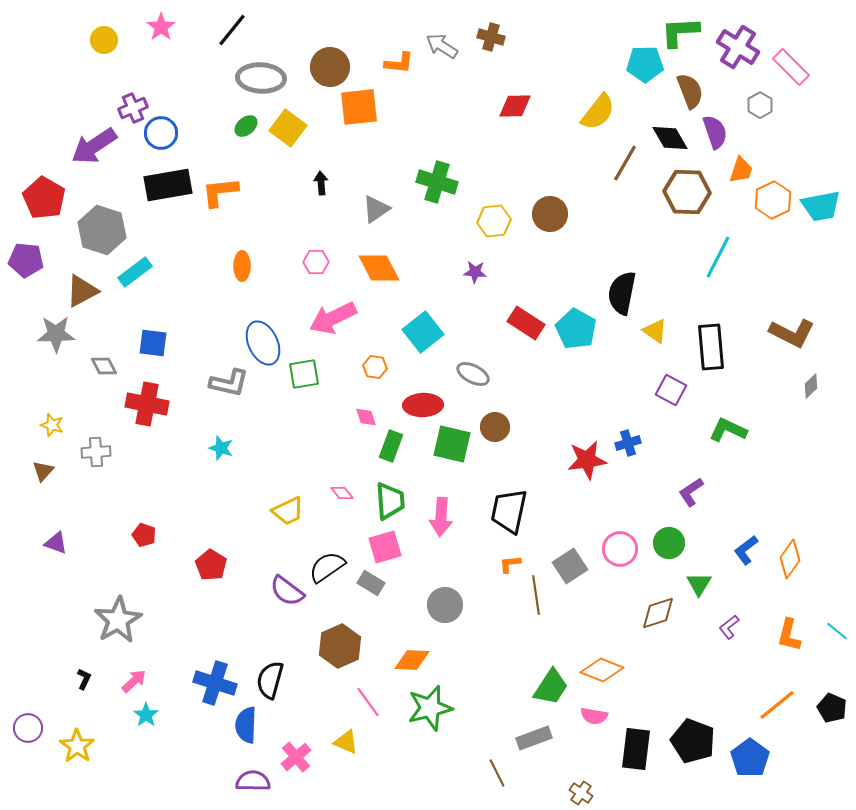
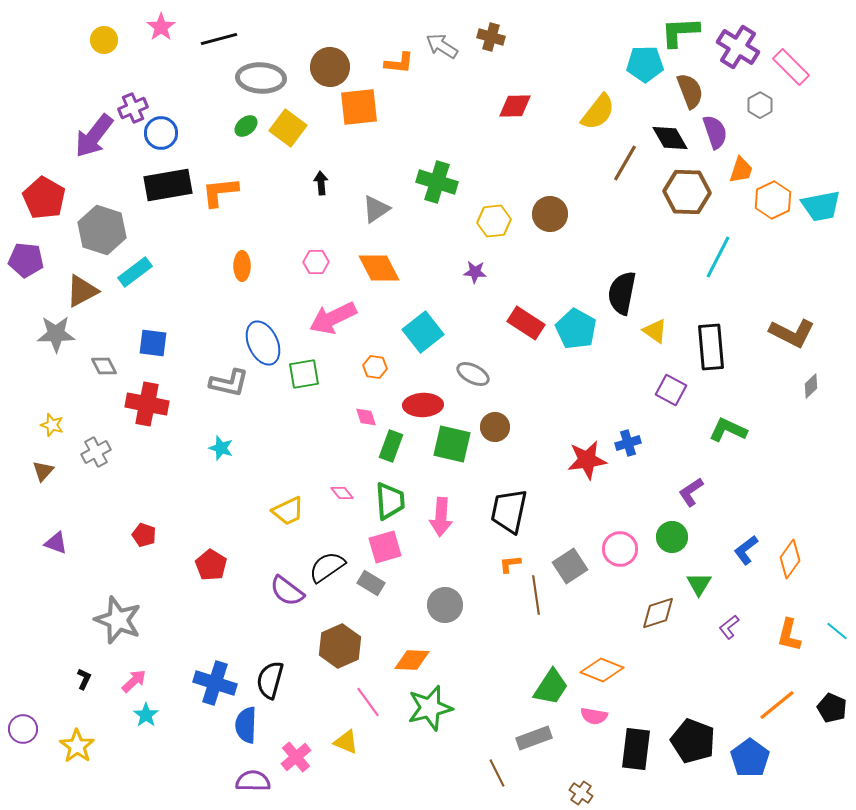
black line at (232, 30): moved 13 px left, 9 px down; rotated 36 degrees clockwise
purple arrow at (94, 146): moved 10 px up; rotated 18 degrees counterclockwise
gray cross at (96, 452): rotated 24 degrees counterclockwise
green circle at (669, 543): moved 3 px right, 6 px up
gray star at (118, 620): rotated 21 degrees counterclockwise
purple circle at (28, 728): moved 5 px left, 1 px down
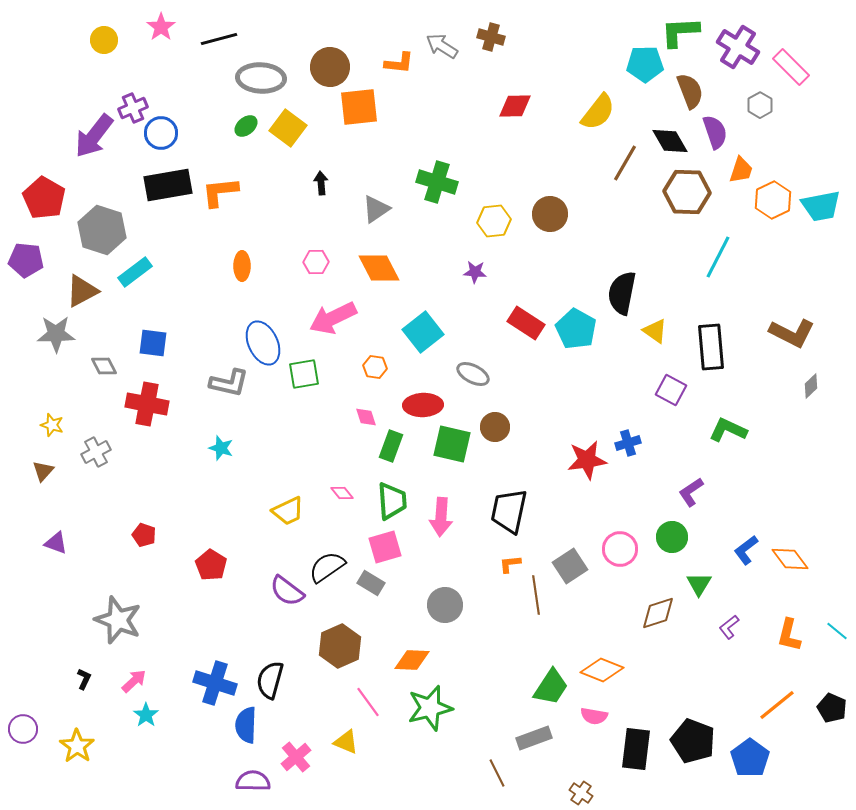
black diamond at (670, 138): moved 3 px down
green trapezoid at (390, 501): moved 2 px right
orange diamond at (790, 559): rotated 72 degrees counterclockwise
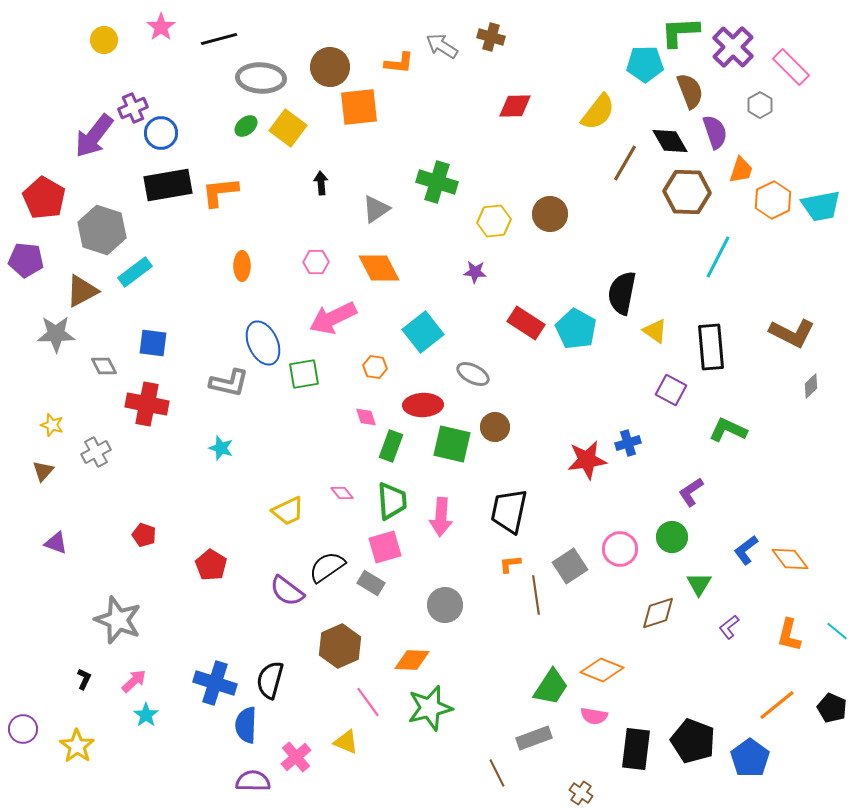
purple cross at (738, 47): moved 5 px left; rotated 12 degrees clockwise
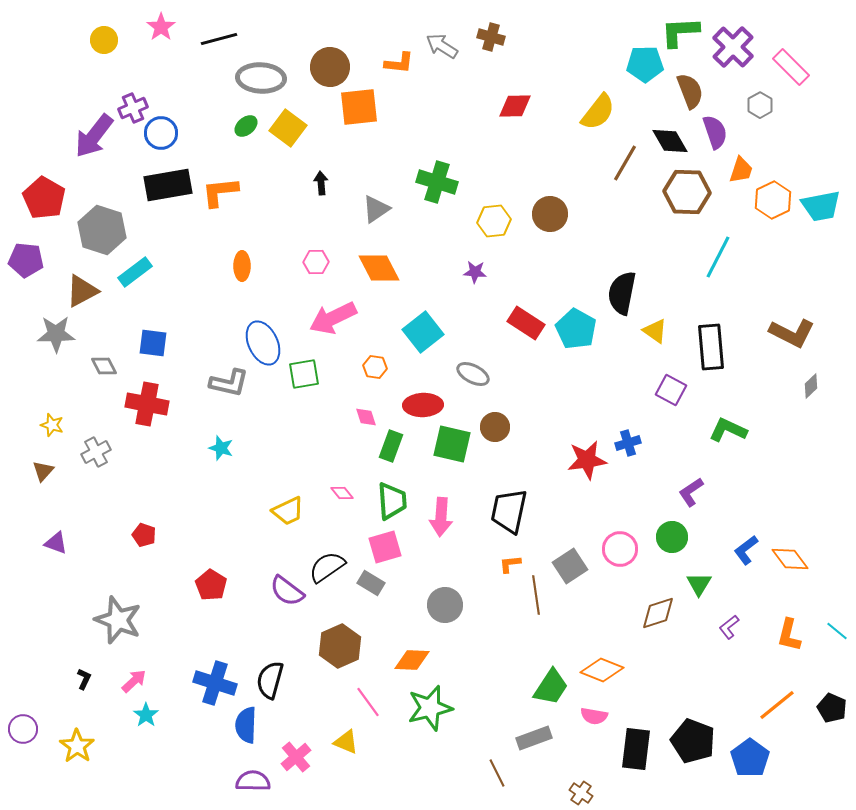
red pentagon at (211, 565): moved 20 px down
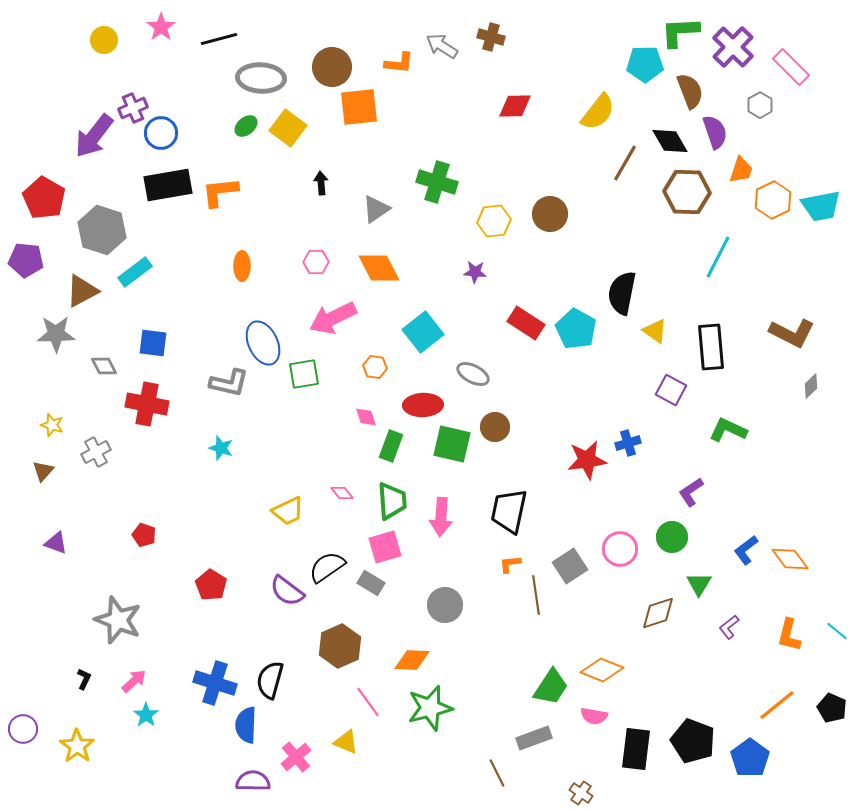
brown circle at (330, 67): moved 2 px right
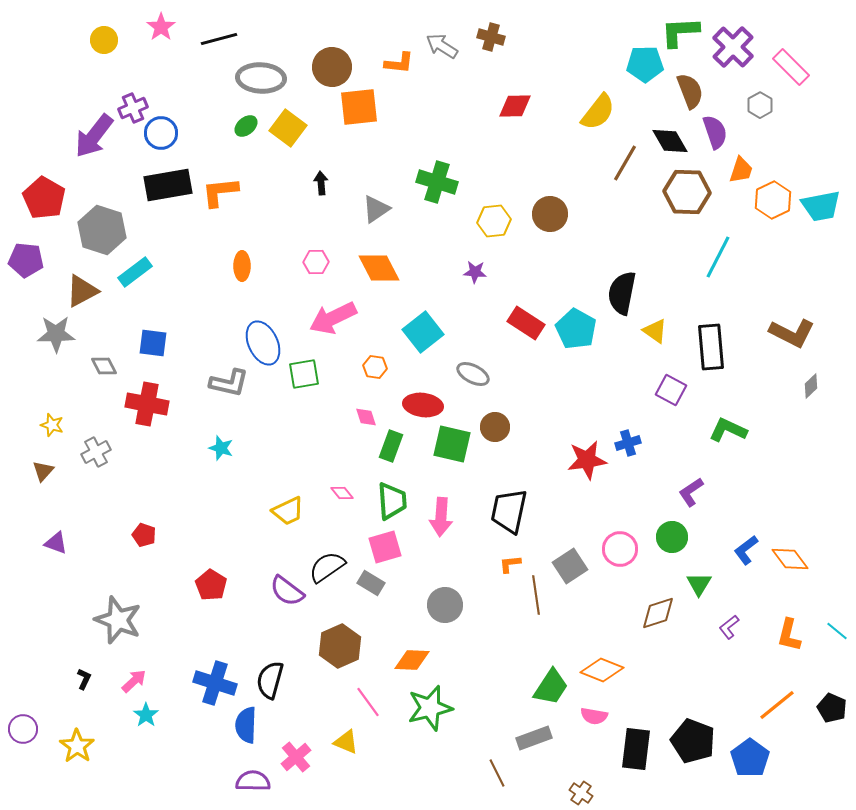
red ellipse at (423, 405): rotated 9 degrees clockwise
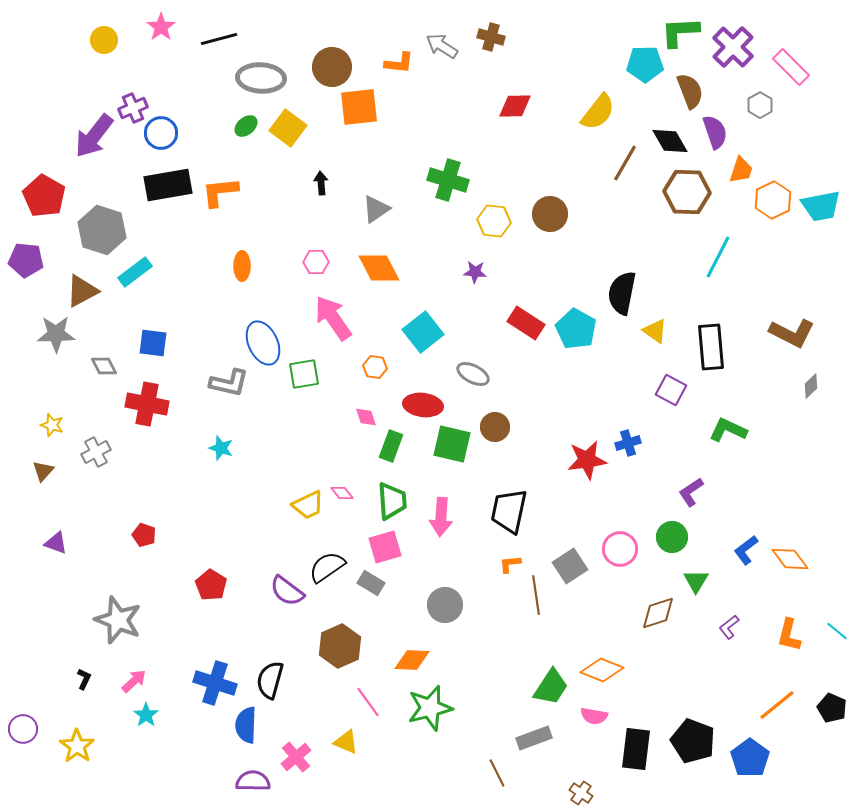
green cross at (437, 182): moved 11 px right, 2 px up
red pentagon at (44, 198): moved 2 px up
yellow hexagon at (494, 221): rotated 12 degrees clockwise
pink arrow at (333, 318): rotated 81 degrees clockwise
yellow trapezoid at (288, 511): moved 20 px right, 6 px up
green triangle at (699, 584): moved 3 px left, 3 px up
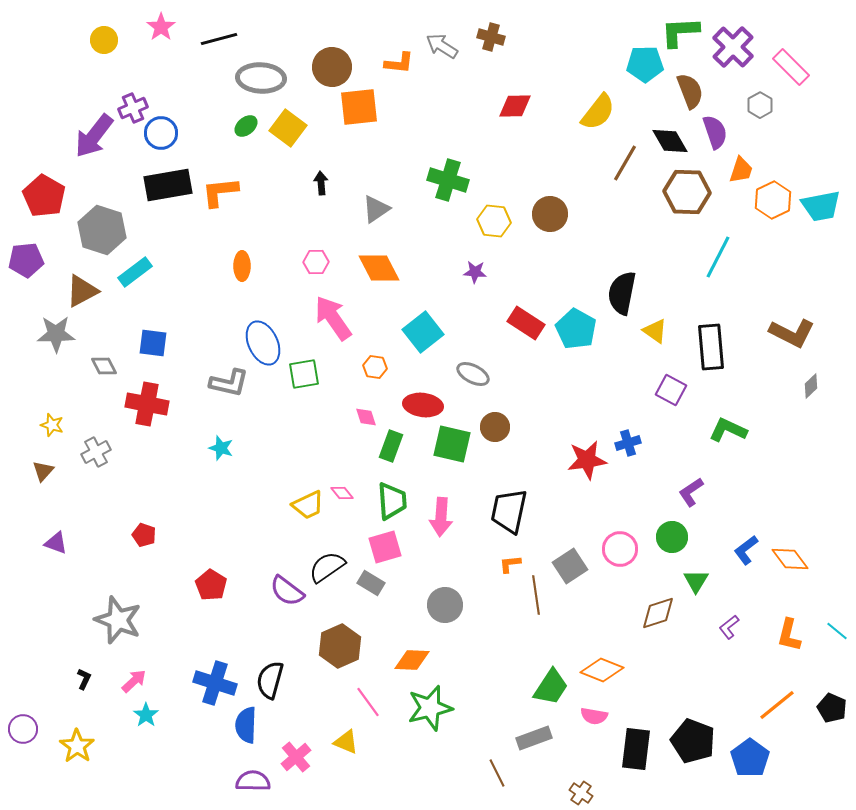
purple pentagon at (26, 260): rotated 12 degrees counterclockwise
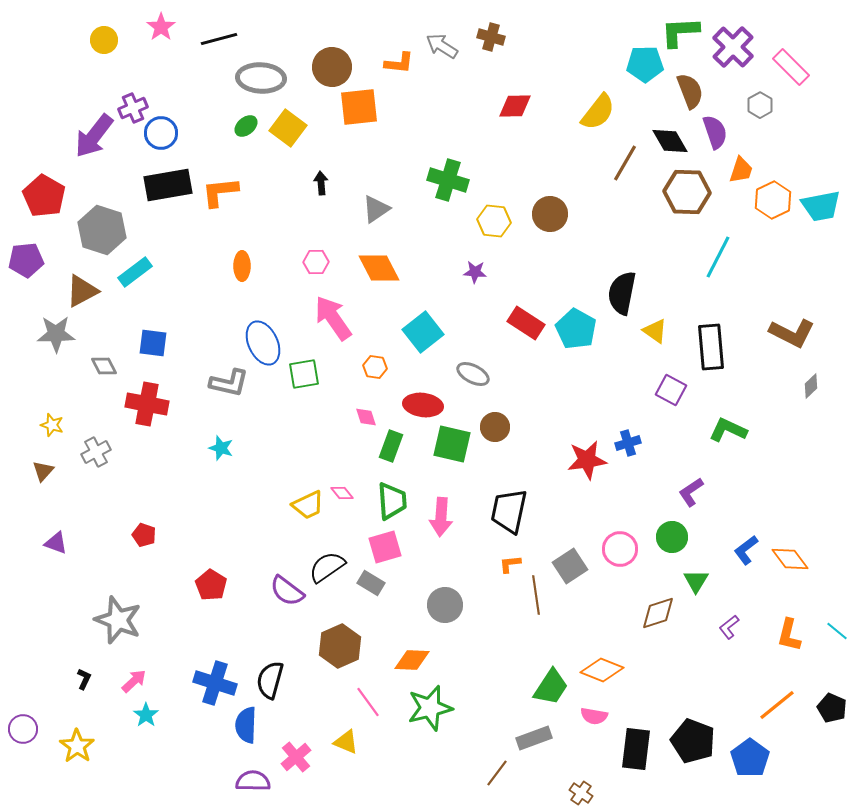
brown line at (497, 773): rotated 64 degrees clockwise
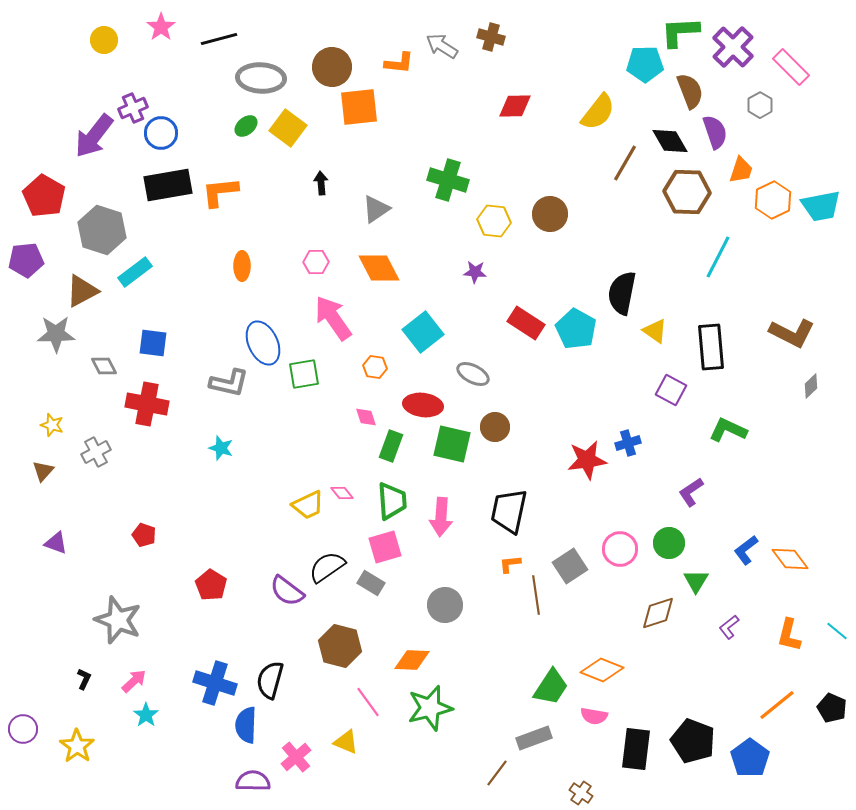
green circle at (672, 537): moved 3 px left, 6 px down
brown hexagon at (340, 646): rotated 21 degrees counterclockwise
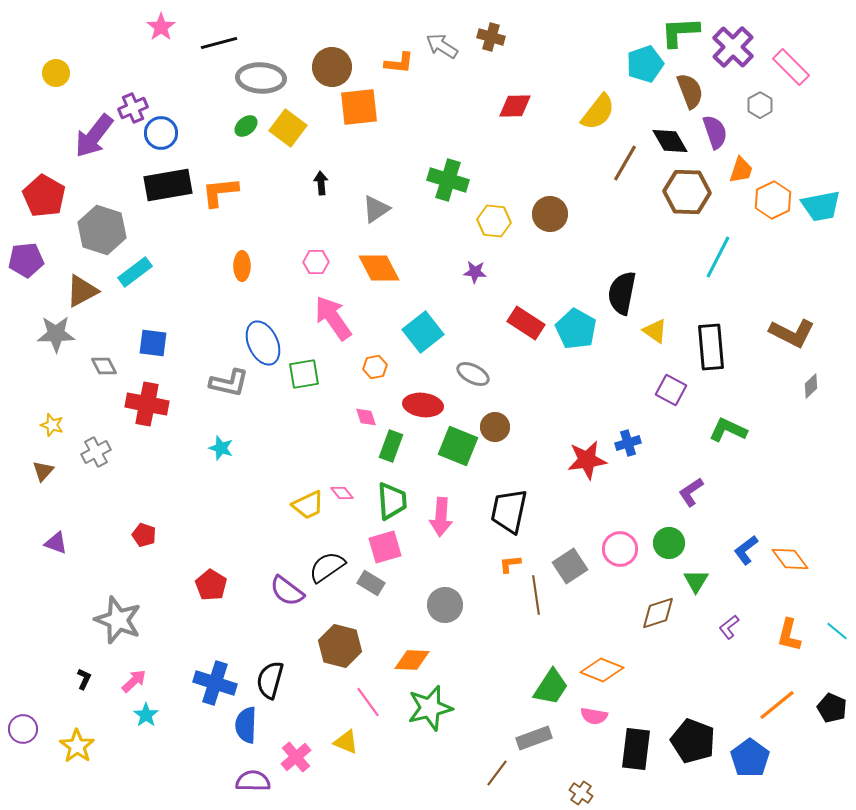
black line at (219, 39): moved 4 px down
yellow circle at (104, 40): moved 48 px left, 33 px down
cyan pentagon at (645, 64): rotated 18 degrees counterclockwise
orange hexagon at (375, 367): rotated 20 degrees counterclockwise
green square at (452, 444): moved 6 px right, 2 px down; rotated 9 degrees clockwise
